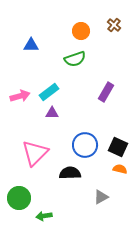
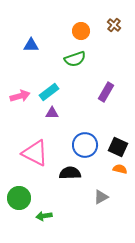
pink triangle: rotated 48 degrees counterclockwise
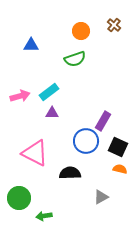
purple rectangle: moved 3 px left, 29 px down
blue circle: moved 1 px right, 4 px up
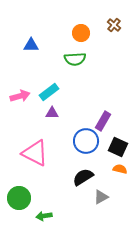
orange circle: moved 2 px down
green semicircle: rotated 15 degrees clockwise
black semicircle: moved 13 px right, 4 px down; rotated 30 degrees counterclockwise
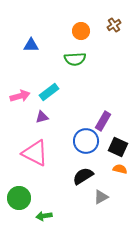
brown cross: rotated 16 degrees clockwise
orange circle: moved 2 px up
purple triangle: moved 10 px left, 4 px down; rotated 16 degrees counterclockwise
black semicircle: moved 1 px up
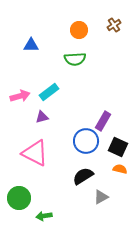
orange circle: moved 2 px left, 1 px up
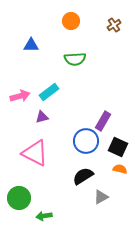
orange circle: moved 8 px left, 9 px up
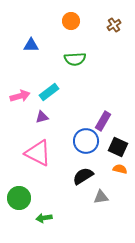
pink triangle: moved 3 px right
gray triangle: rotated 21 degrees clockwise
green arrow: moved 2 px down
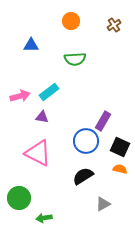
purple triangle: rotated 24 degrees clockwise
black square: moved 2 px right
gray triangle: moved 2 px right, 7 px down; rotated 21 degrees counterclockwise
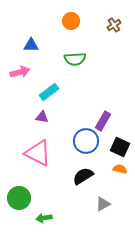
pink arrow: moved 24 px up
